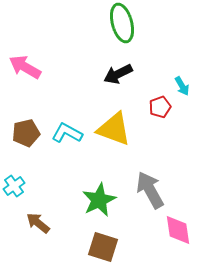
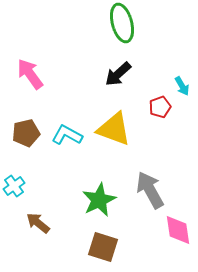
pink arrow: moved 5 px right, 7 px down; rotated 24 degrees clockwise
black arrow: rotated 16 degrees counterclockwise
cyan L-shape: moved 2 px down
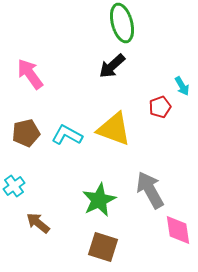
black arrow: moved 6 px left, 8 px up
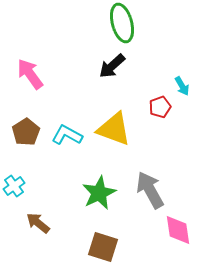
brown pentagon: moved 1 px up; rotated 20 degrees counterclockwise
green star: moved 7 px up
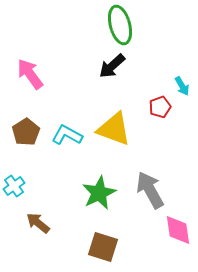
green ellipse: moved 2 px left, 2 px down
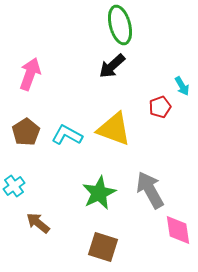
pink arrow: rotated 56 degrees clockwise
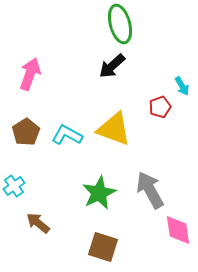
green ellipse: moved 1 px up
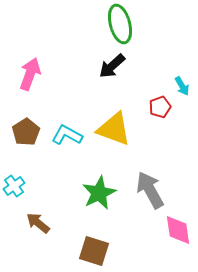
brown square: moved 9 px left, 4 px down
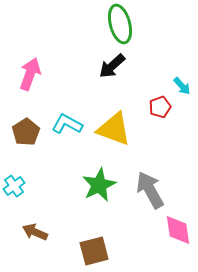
cyan arrow: rotated 12 degrees counterclockwise
cyan L-shape: moved 11 px up
green star: moved 8 px up
brown arrow: moved 3 px left, 9 px down; rotated 15 degrees counterclockwise
brown square: rotated 32 degrees counterclockwise
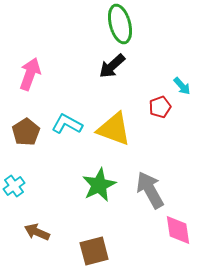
brown arrow: moved 2 px right
